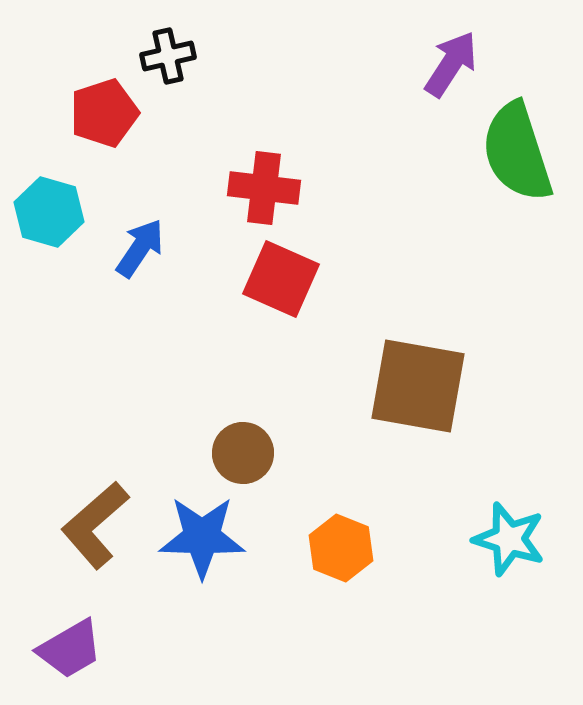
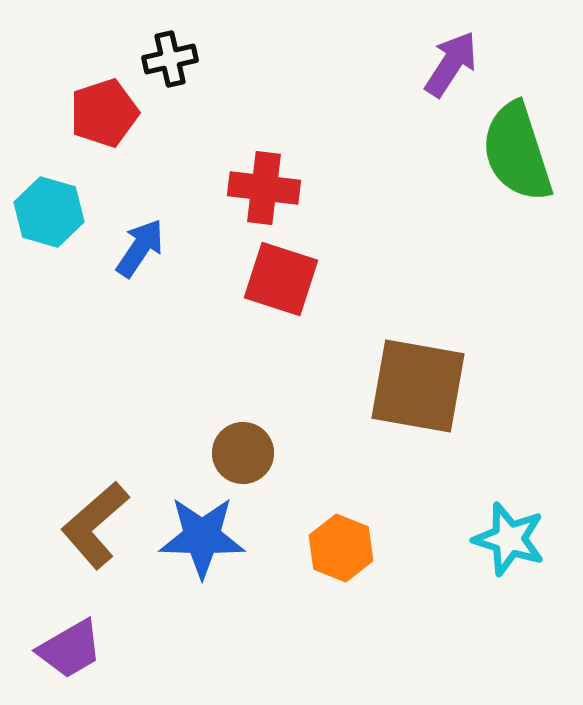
black cross: moved 2 px right, 3 px down
red square: rotated 6 degrees counterclockwise
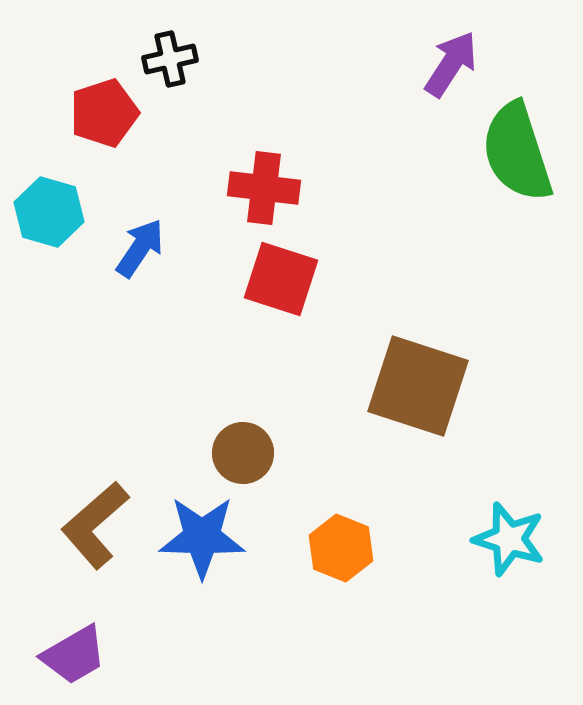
brown square: rotated 8 degrees clockwise
purple trapezoid: moved 4 px right, 6 px down
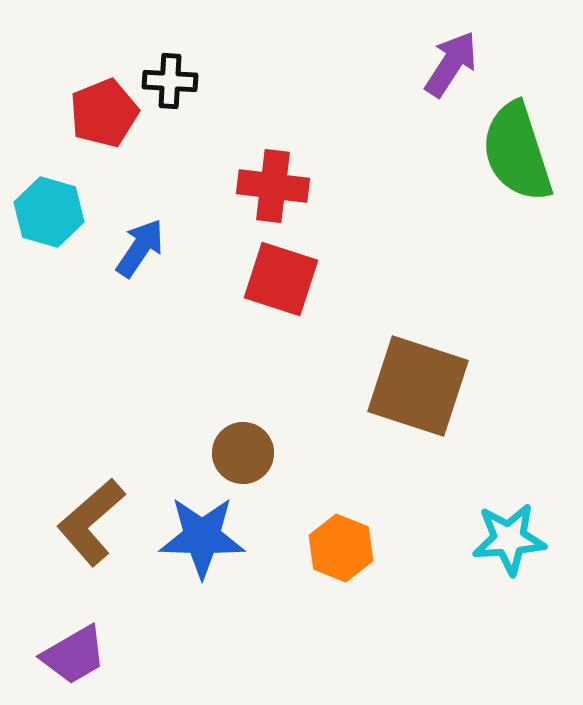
black cross: moved 22 px down; rotated 16 degrees clockwise
red pentagon: rotated 4 degrees counterclockwise
red cross: moved 9 px right, 2 px up
brown L-shape: moved 4 px left, 3 px up
cyan star: rotated 22 degrees counterclockwise
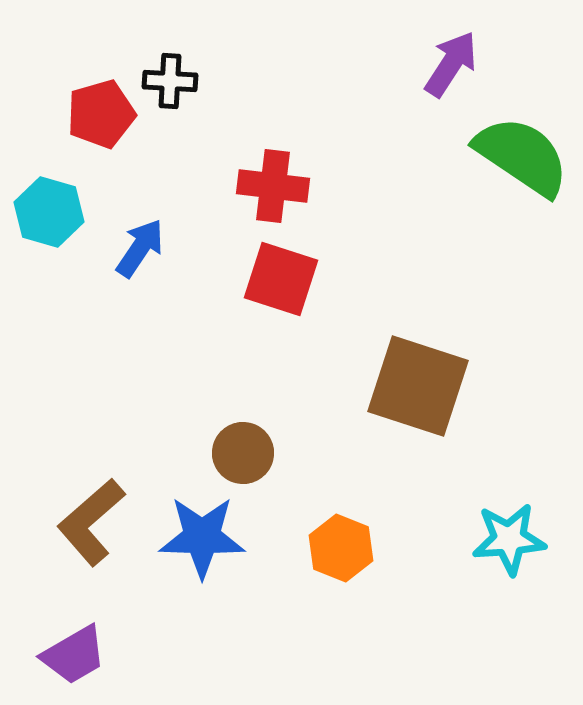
red pentagon: moved 3 px left, 1 px down; rotated 6 degrees clockwise
green semicircle: moved 5 px right, 4 px down; rotated 142 degrees clockwise
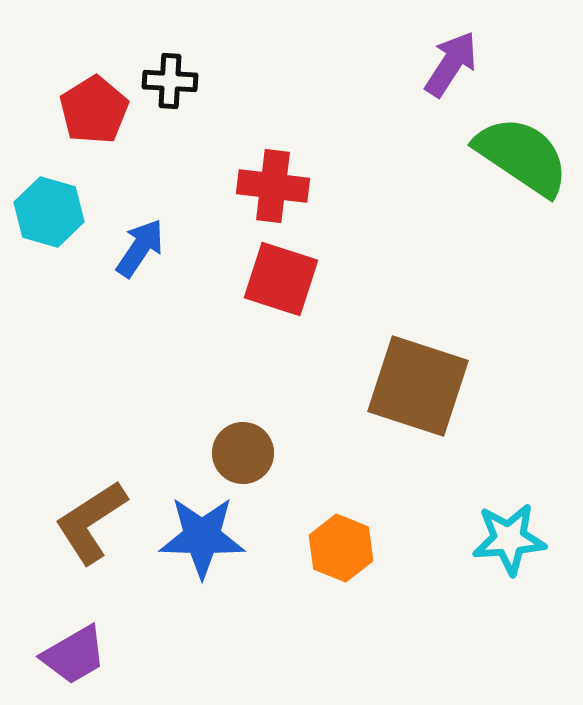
red pentagon: moved 7 px left, 4 px up; rotated 16 degrees counterclockwise
brown L-shape: rotated 8 degrees clockwise
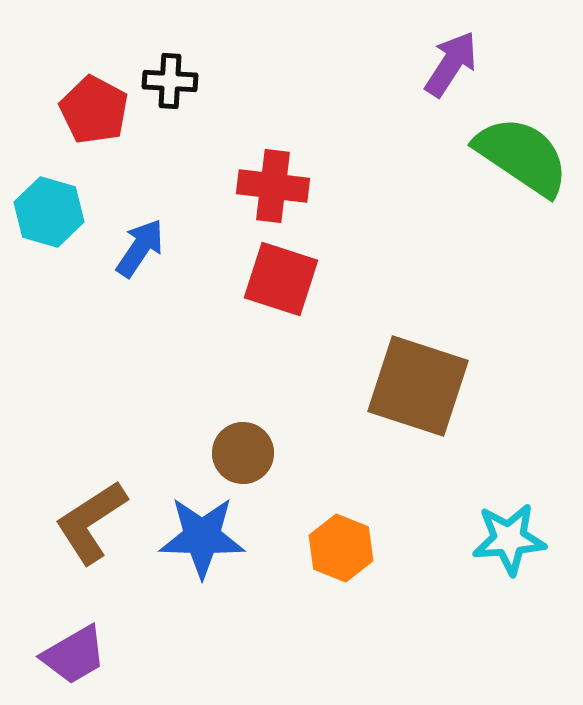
red pentagon: rotated 12 degrees counterclockwise
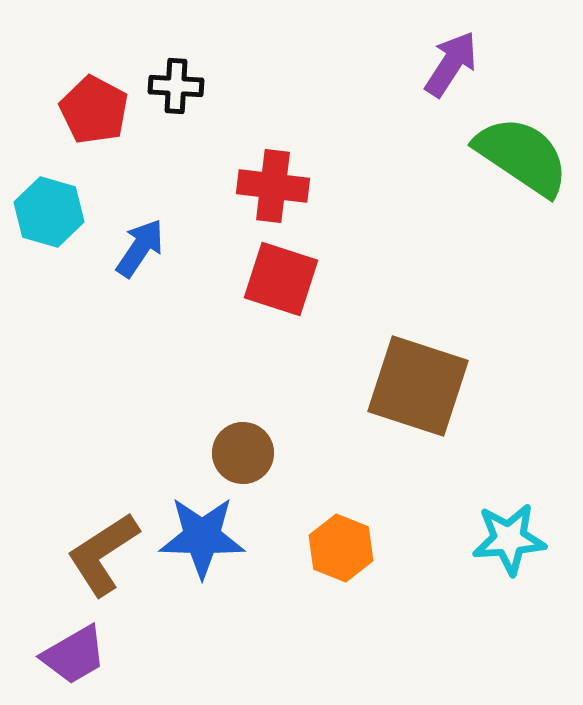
black cross: moved 6 px right, 5 px down
brown L-shape: moved 12 px right, 32 px down
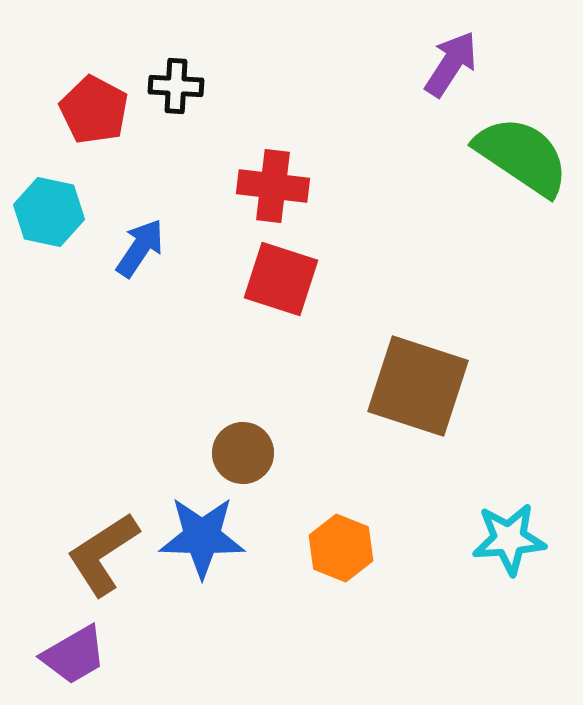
cyan hexagon: rotated 4 degrees counterclockwise
